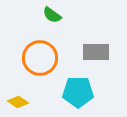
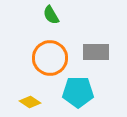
green semicircle: moved 1 px left; rotated 24 degrees clockwise
orange circle: moved 10 px right
yellow diamond: moved 12 px right
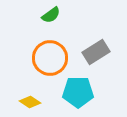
green semicircle: rotated 96 degrees counterclockwise
gray rectangle: rotated 32 degrees counterclockwise
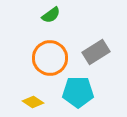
yellow diamond: moved 3 px right
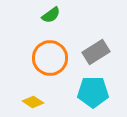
cyan pentagon: moved 15 px right
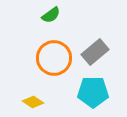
gray rectangle: moved 1 px left; rotated 8 degrees counterclockwise
orange circle: moved 4 px right
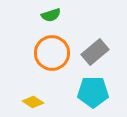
green semicircle: rotated 18 degrees clockwise
orange circle: moved 2 px left, 5 px up
